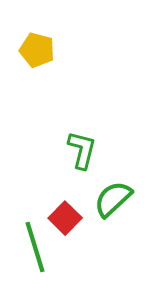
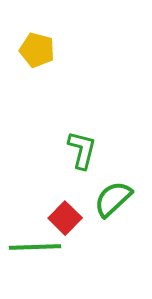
green line: rotated 75 degrees counterclockwise
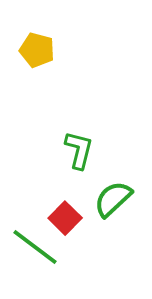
green L-shape: moved 3 px left
green line: rotated 39 degrees clockwise
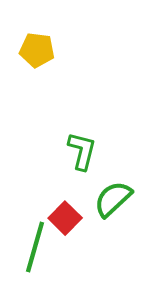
yellow pentagon: rotated 8 degrees counterclockwise
green L-shape: moved 3 px right, 1 px down
green line: rotated 69 degrees clockwise
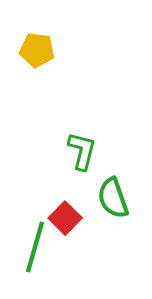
green semicircle: moved 1 px up; rotated 66 degrees counterclockwise
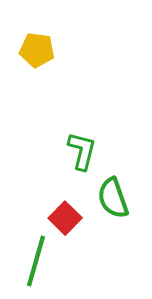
green line: moved 1 px right, 14 px down
